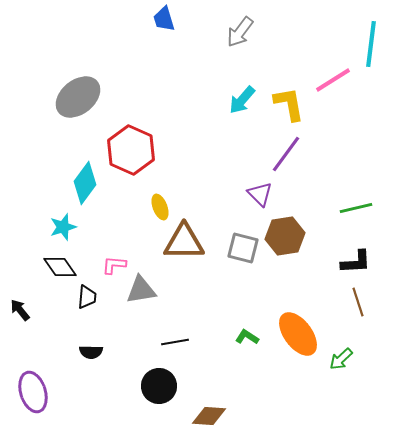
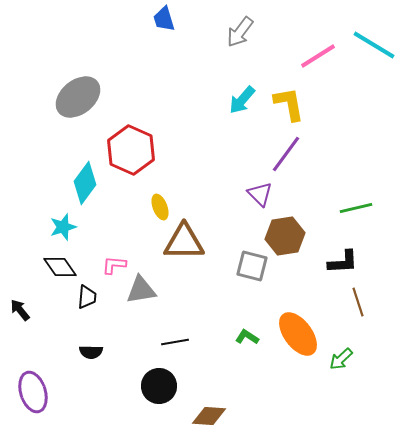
cyan line: moved 3 px right, 1 px down; rotated 66 degrees counterclockwise
pink line: moved 15 px left, 24 px up
gray square: moved 9 px right, 18 px down
black L-shape: moved 13 px left
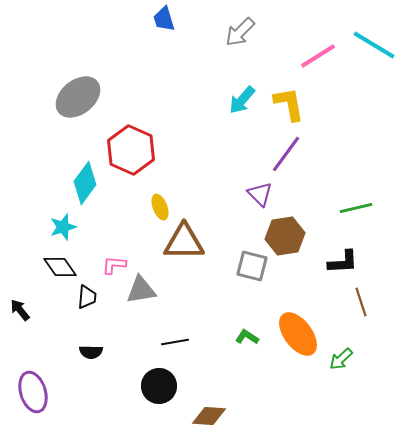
gray arrow: rotated 8 degrees clockwise
brown line: moved 3 px right
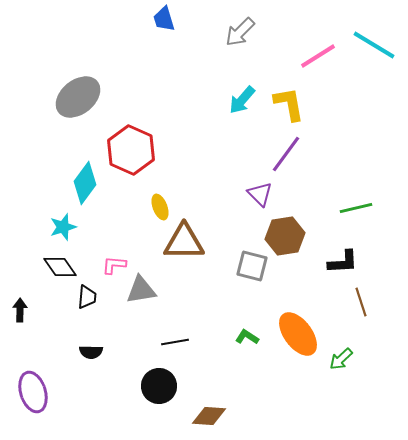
black arrow: rotated 40 degrees clockwise
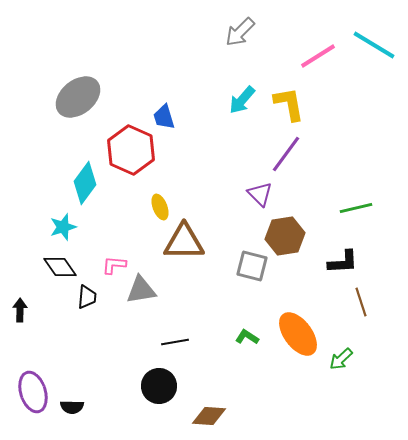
blue trapezoid: moved 98 px down
black semicircle: moved 19 px left, 55 px down
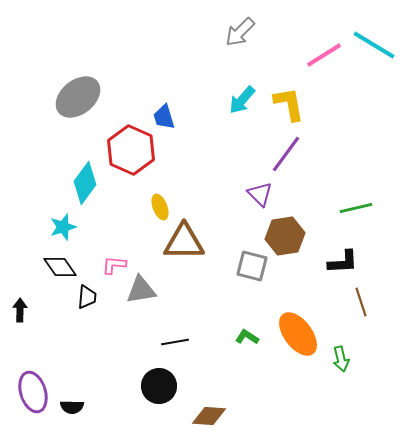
pink line: moved 6 px right, 1 px up
green arrow: rotated 60 degrees counterclockwise
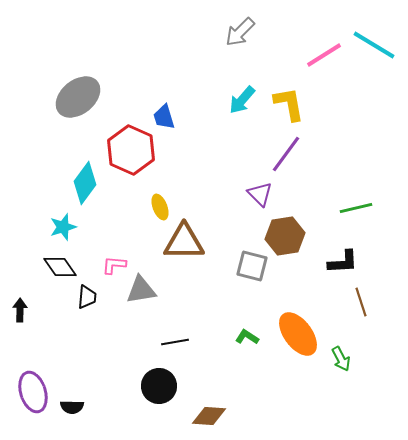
green arrow: rotated 15 degrees counterclockwise
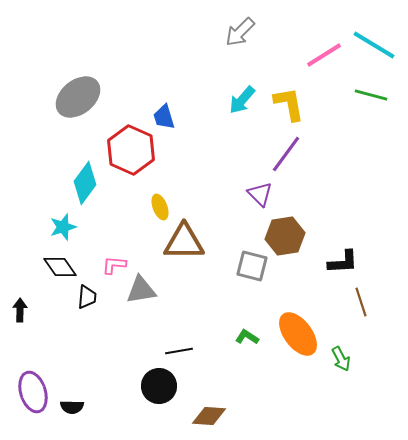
green line: moved 15 px right, 113 px up; rotated 28 degrees clockwise
black line: moved 4 px right, 9 px down
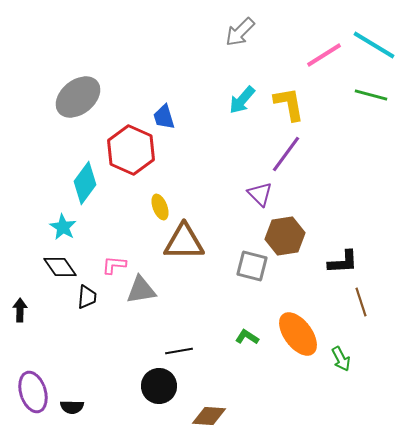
cyan star: rotated 24 degrees counterclockwise
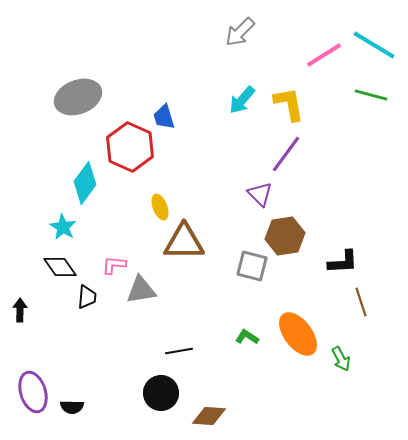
gray ellipse: rotated 18 degrees clockwise
red hexagon: moved 1 px left, 3 px up
black circle: moved 2 px right, 7 px down
